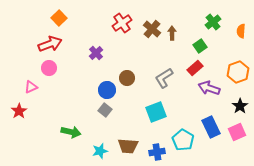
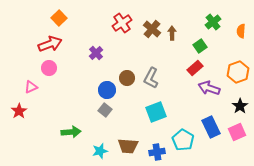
gray L-shape: moved 13 px left; rotated 30 degrees counterclockwise
green arrow: rotated 18 degrees counterclockwise
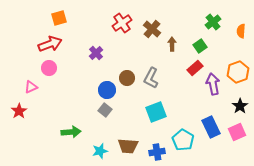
orange square: rotated 28 degrees clockwise
brown arrow: moved 11 px down
purple arrow: moved 4 px right, 4 px up; rotated 60 degrees clockwise
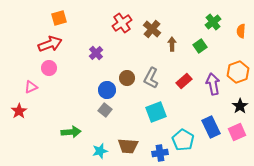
red rectangle: moved 11 px left, 13 px down
blue cross: moved 3 px right, 1 px down
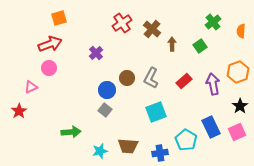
cyan pentagon: moved 3 px right
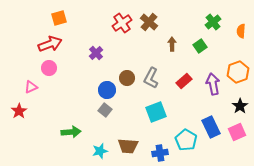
brown cross: moved 3 px left, 7 px up
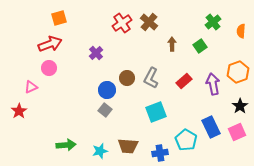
green arrow: moved 5 px left, 13 px down
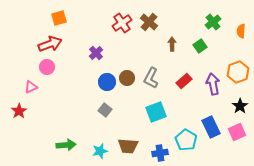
pink circle: moved 2 px left, 1 px up
blue circle: moved 8 px up
